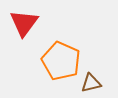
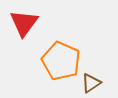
brown triangle: rotated 20 degrees counterclockwise
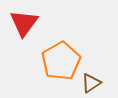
orange pentagon: rotated 18 degrees clockwise
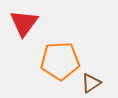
orange pentagon: moved 1 px left; rotated 27 degrees clockwise
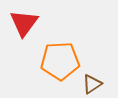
brown triangle: moved 1 px right, 1 px down
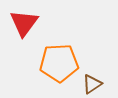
orange pentagon: moved 1 px left, 2 px down
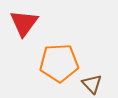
brown triangle: rotated 40 degrees counterclockwise
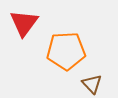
orange pentagon: moved 7 px right, 12 px up
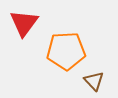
brown triangle: moved 2 px right, 3 px up
